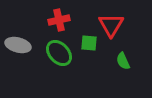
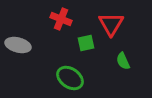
red cross: moved 2 px right, 1 px up; rotated 35 degrees clockwise
red triangle: moved 1 px up
green square: moved 3 px left; rotated 18 degrees counterclockwise
green ellipse: moved 11 px right, 25 px down; rotated 12 degrees counterclockwise
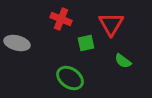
gray ellipse: moved 1 px left, 2 px up
green semicircle: rotated 30 degrees counterclockwise
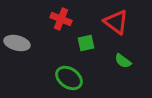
red triangle: moved 5 px right, 2 px up; rotated 24 degrees counterclockwise
green ellipse: moved 1 px left
